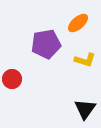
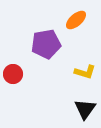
orange ellipse: moved 2 px left, 3 px up
yellow L-shape: moved 12 px down
red circle: moved 1 px right, 5 px up
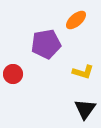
yellow L-shape: moved 2 px left
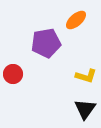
purple pentagon: moved 1 px up
yellow L-shape: moved 3 px right, 4 px down
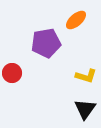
red circle: moved 1 px left, 1 px up
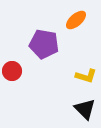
purple pentagon: moved 2 px left, 1 px down; rotated 20 degrees clockwise
red circle: moved 2 px up
black triangle: rotated 20 degrees counterclockwise
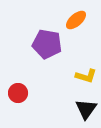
purple pentagon: moved 3 px right
red circle: moved 6 px right, 22 px down
black triangle: moved 1 px right; rotated 20 degrees clockwise
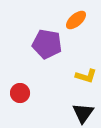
red circle: moved 2 px right
black triangle: moved 3 px left, 4 px down
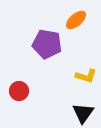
red circle: moved 1 px left, 2 px up
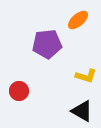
orange ellipse: moved 2 px right
purple pentagon: rotated 16 degrees counterclockwise
black triangle: moved 1 px left, 2 px up; rotated 35 degrees counterclockwise
